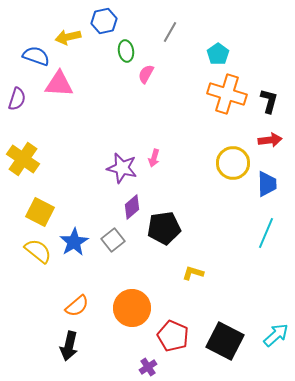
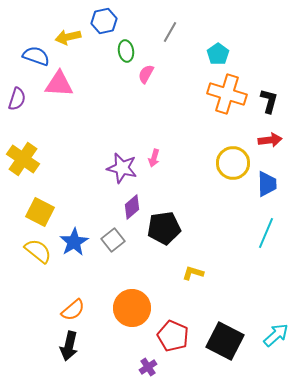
orange semicircle: moved 4 px left, 4 px down
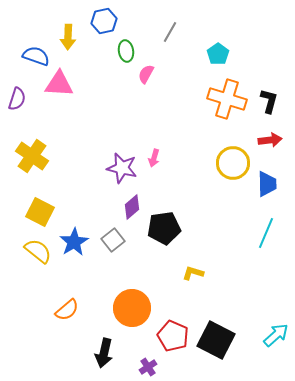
yellow arrow: rotated 75 degrees counterclockwise
orange cross: moved 5 px down
yellow cross: moved 9 px right, 3 px up
orange semicircle: moved 6 px left
black square: moved 9 px left, 1 px up
black arrow: moved 35 px right, 7 px down
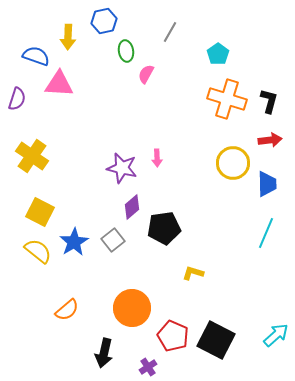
pink arrow: moved 3 px right; rotated 18 degrees counterclockwise
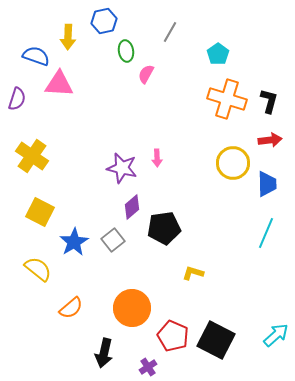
yellow semicircle: moved 18 px down
orange semicircle: moved 4 px right, 2 px up
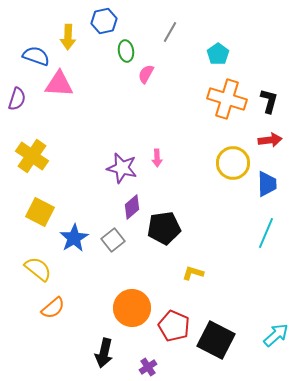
blue star: moved 4 px up
orange semicircle: moved 18 px left
red pentagon: moved 1 px right, 10 px up
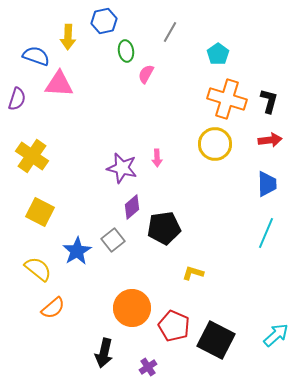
yellow circle: moved 18 px left, 19 px up
blue star: moved 3 px right, 13 px down
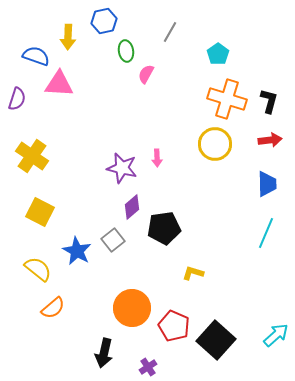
blue star: rotated 12 degrees counterclockwise
black square: rotated 15 degrees clockwise
